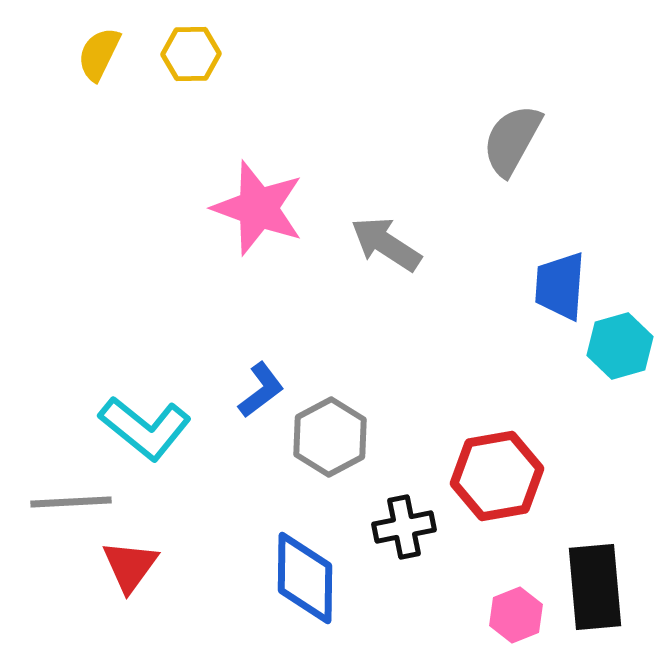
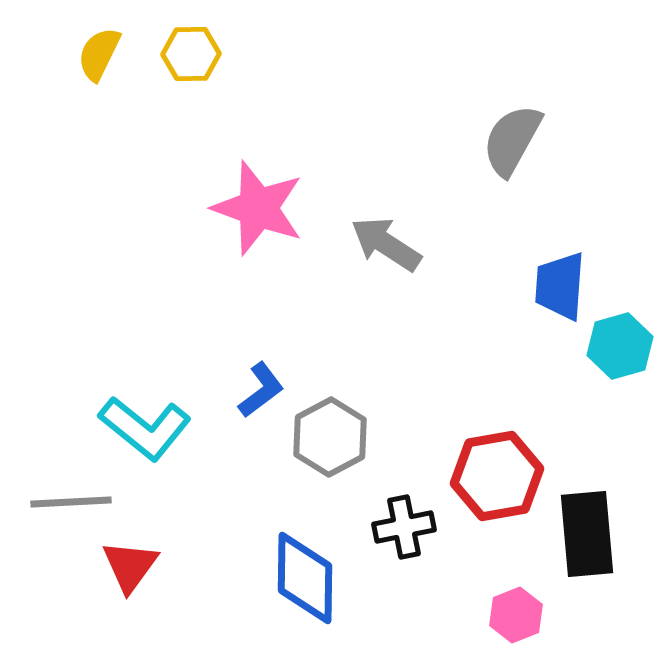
black rectangle: moved 8 px left, 53 px up
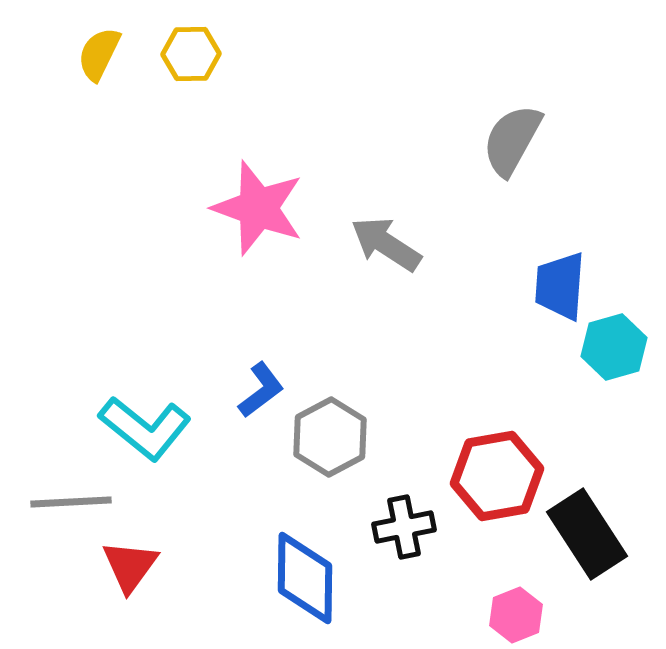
cyan hexagon: moved 6 px left, 1 px down
black rectangle: rotated 28 degrees counterclockwise
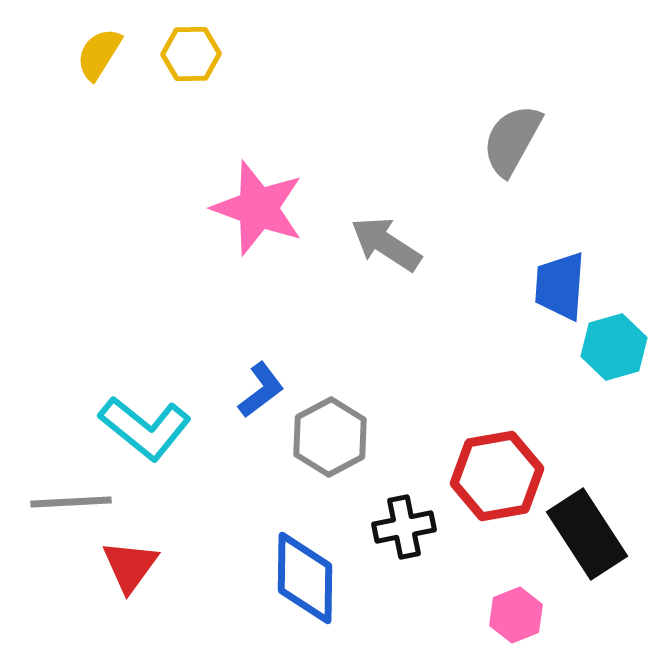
yellow semicircle: rotated 6 degrees clockwise
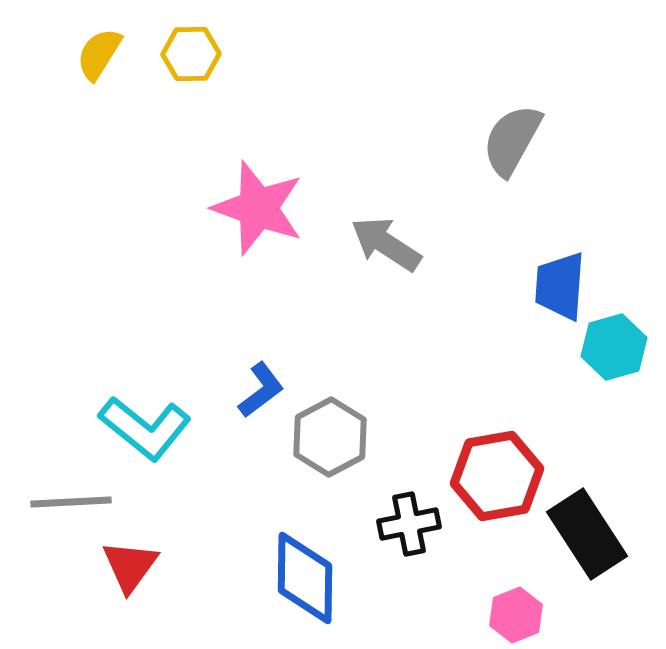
black cross: moved 5 px right, 3 px up
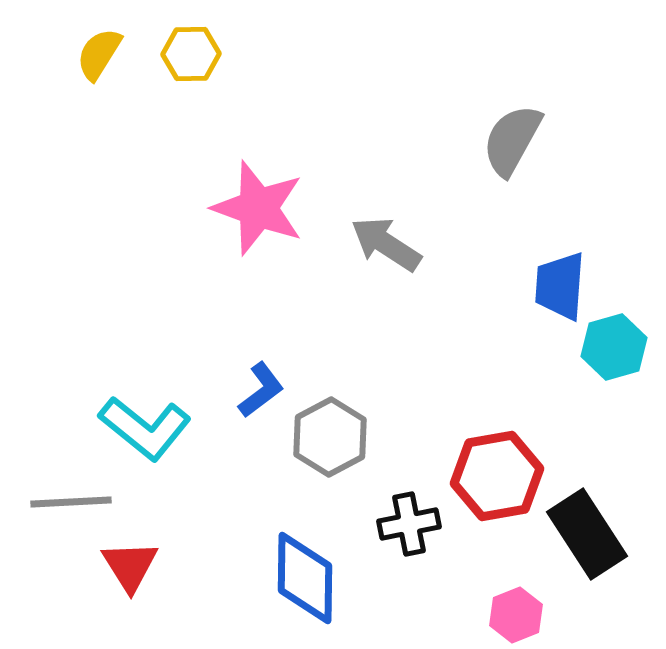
red triangle: rotated 8 degrees counterclockwise
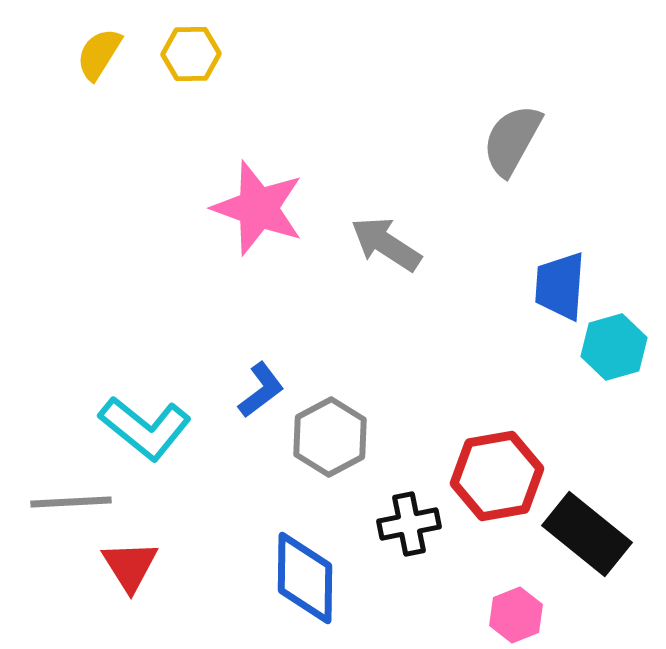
black rectangle: rotated 18 degrees counterclockwise
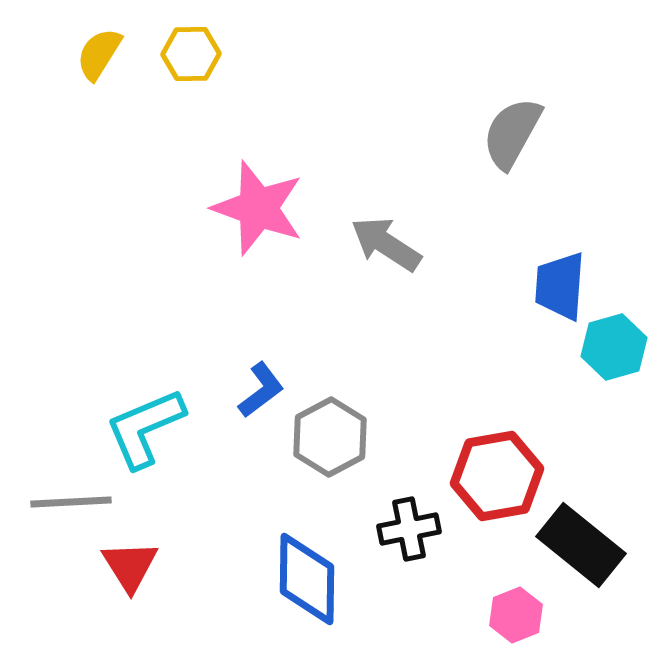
gray semicircle: moved 7 px up
cyan L-shape: rotated 118 degrees clockwise
black cross: moved 5 px down
black rectangle: moved 6 px left, 11 px down
blue diamond: moved 2 px right, 1 px down
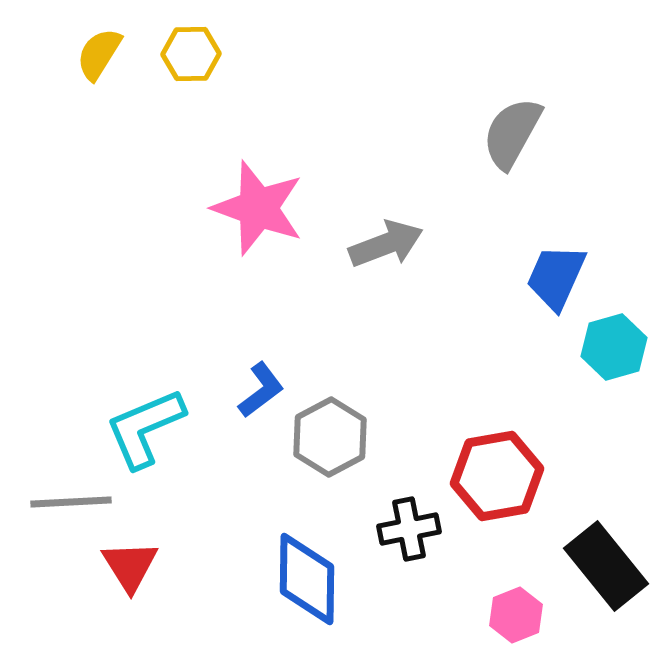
gray arrow: rotated 126 degrees clockwise
blue trapezoid: moved 4 px left, 9 px up; rotated 20 degrees clockwise
black rectangle: moved 25 px right, 21 px down; rotated 12 degrees clockwise
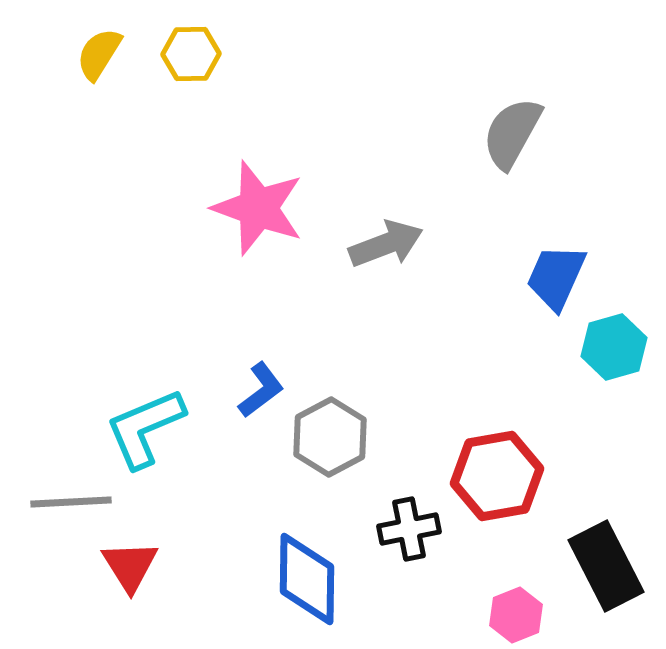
black rectangle: rotated 12 degrees clockwise
